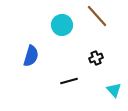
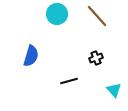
cyan circle: moved 5 px left, 11 px up
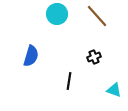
black cross: moved 2 px left, 1 px up
black line: rotated 66 degrees counterclockwise
cyan triangle: rotated 28 degrees counterclockwise
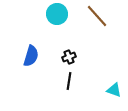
black cross: moved 25 px left
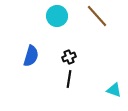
cyan circle: moved 2 px down
black line: moved 2 px up
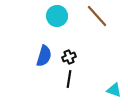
blue semicircle: moved 13 px right
